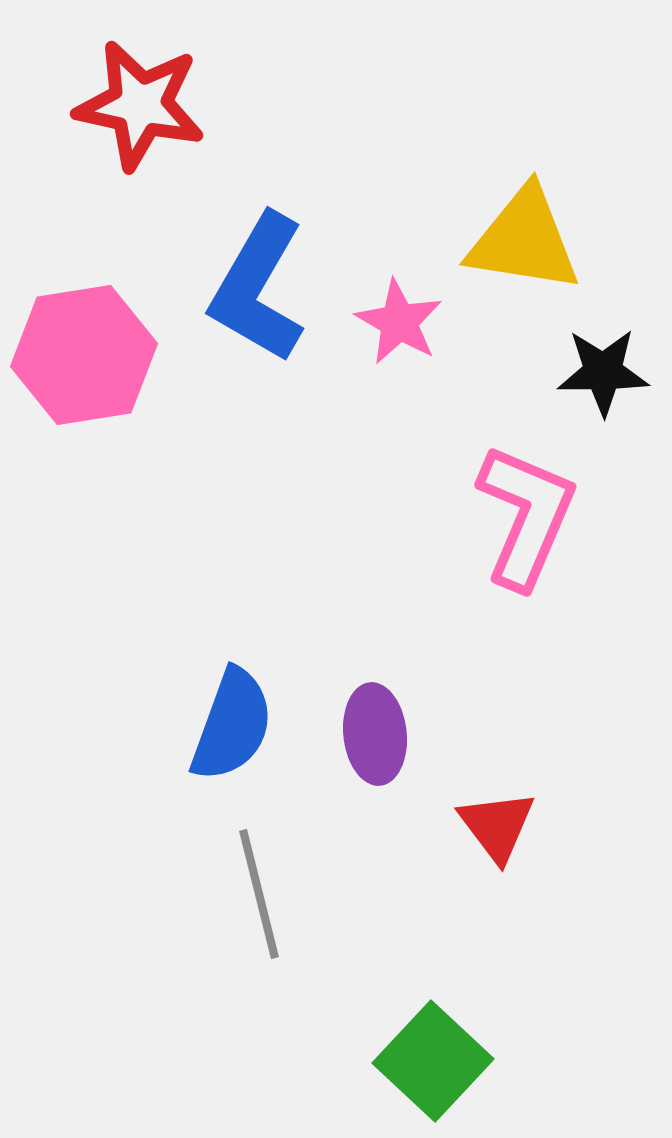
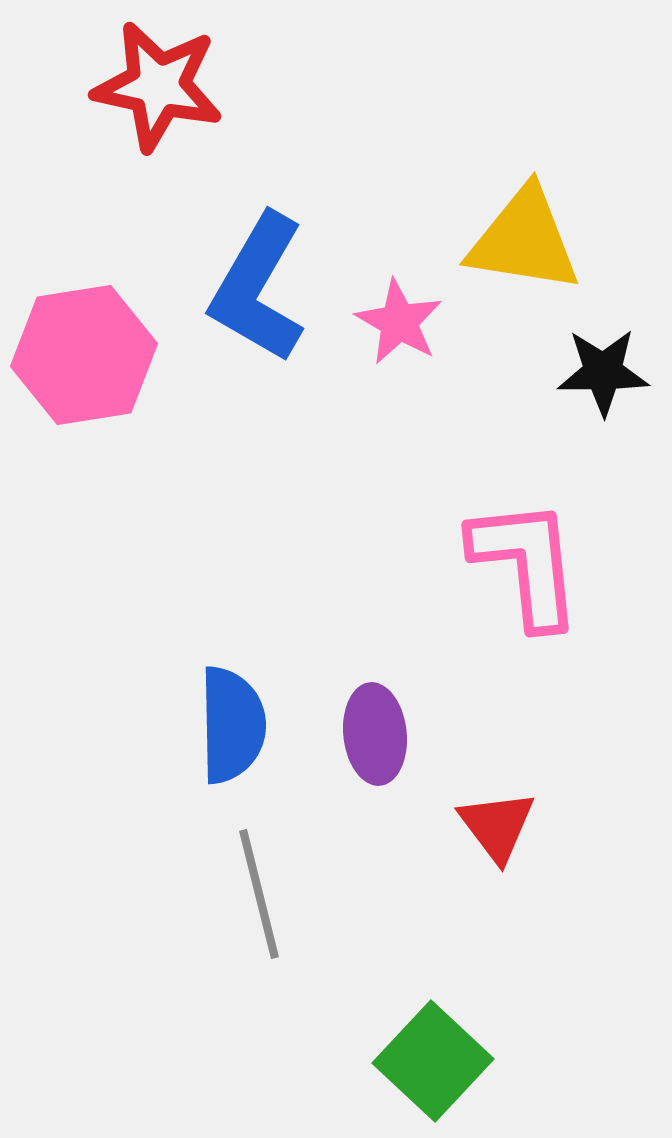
red star: moved 18 px right, 19 px up
pink L-shape: moved 47 px down; rotated 29 degrees counterclockwise
blue semicircle: rotated 21 degrees counterclockwise
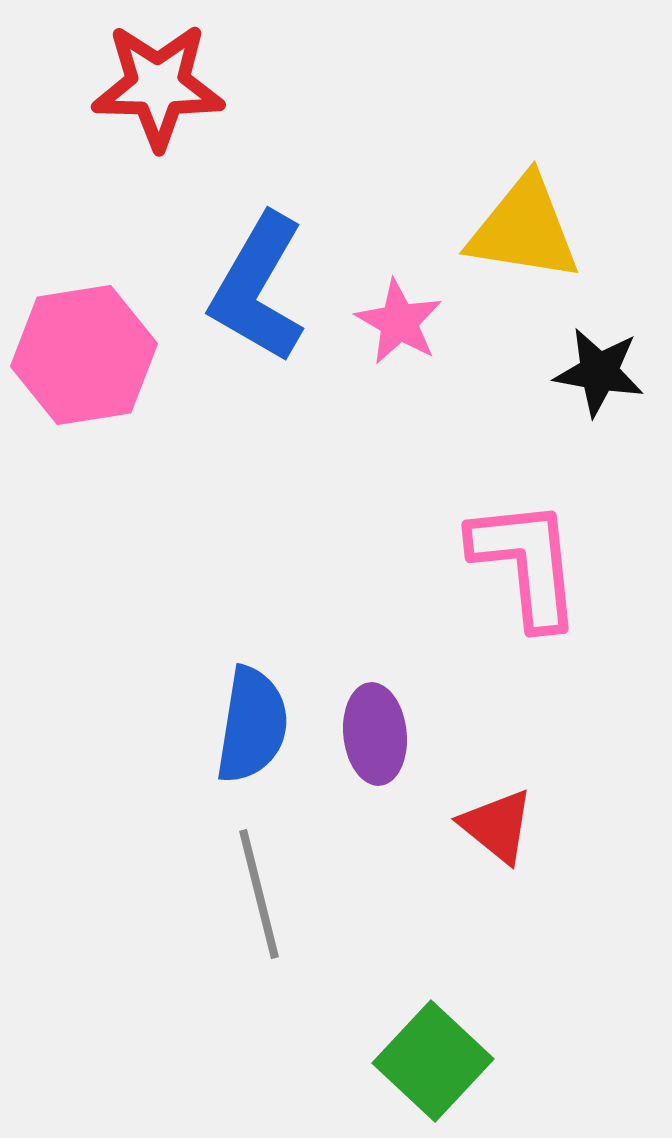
red star: rotated 11 degrees counterclockwise
yellow triangle: moved 11 px up
black star: moved 4 px left; rotated 10 degrees clockwise
blue semicircle: moved 20 px right; rotated 10 degrees clockwise
red triangle: rotated 14 degrees counterclockwise
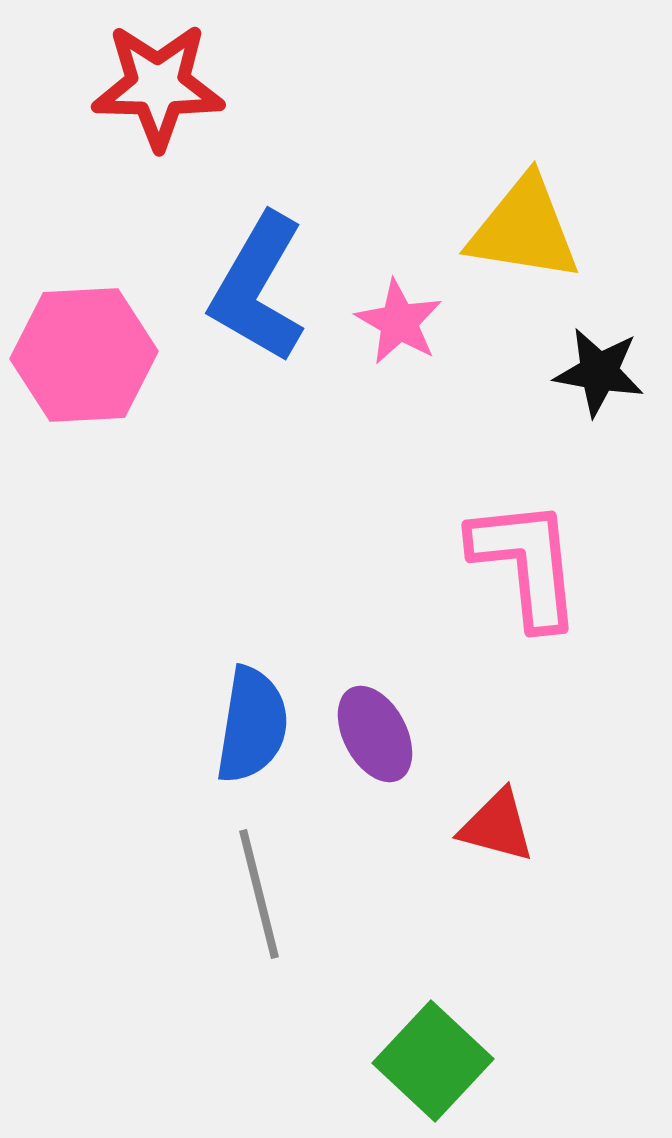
pink hexagon: rotated 6 degrees clockwise
purple ellipse: rotated 22 degrees counterclockwise
red triangle: rotated 24 degrees counterclockwise
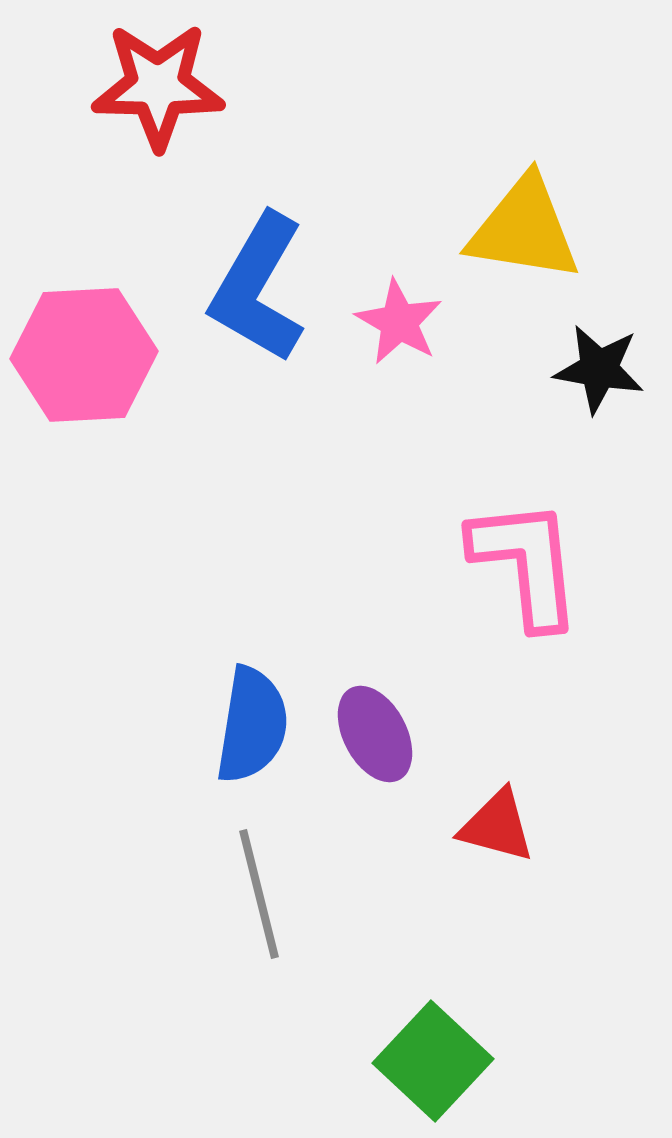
black star: moved 3 px up
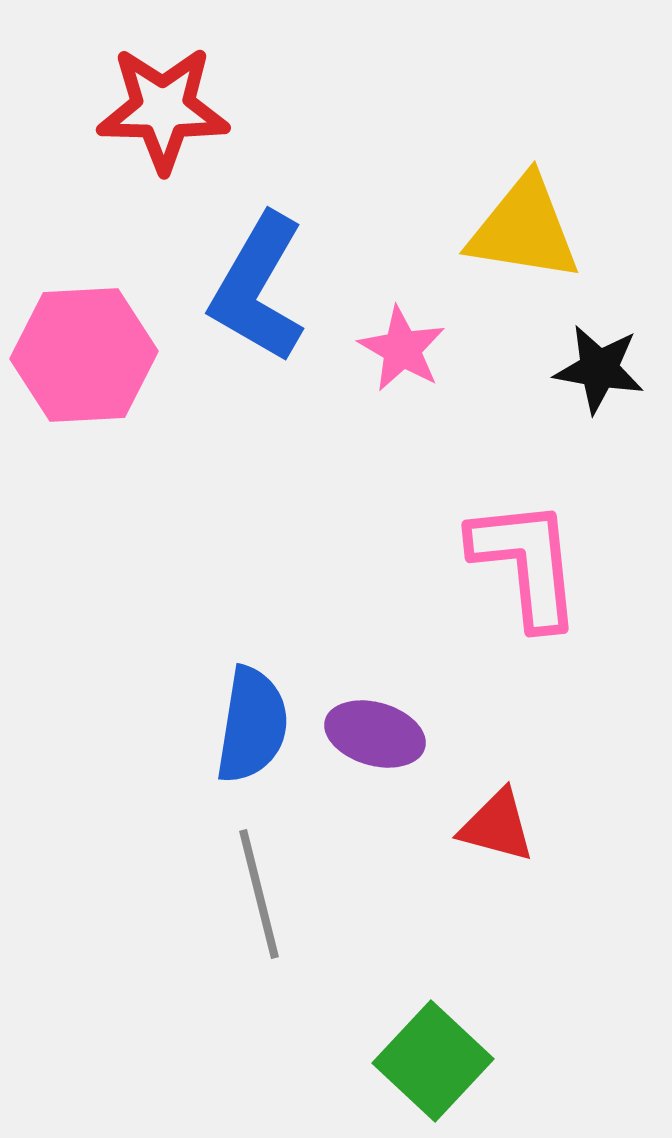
red star: moved 5 px right, 23 px down
pink star: moved 3 px right, 27 px down
purple ellipse: rotated 46 degrees counterclockwise
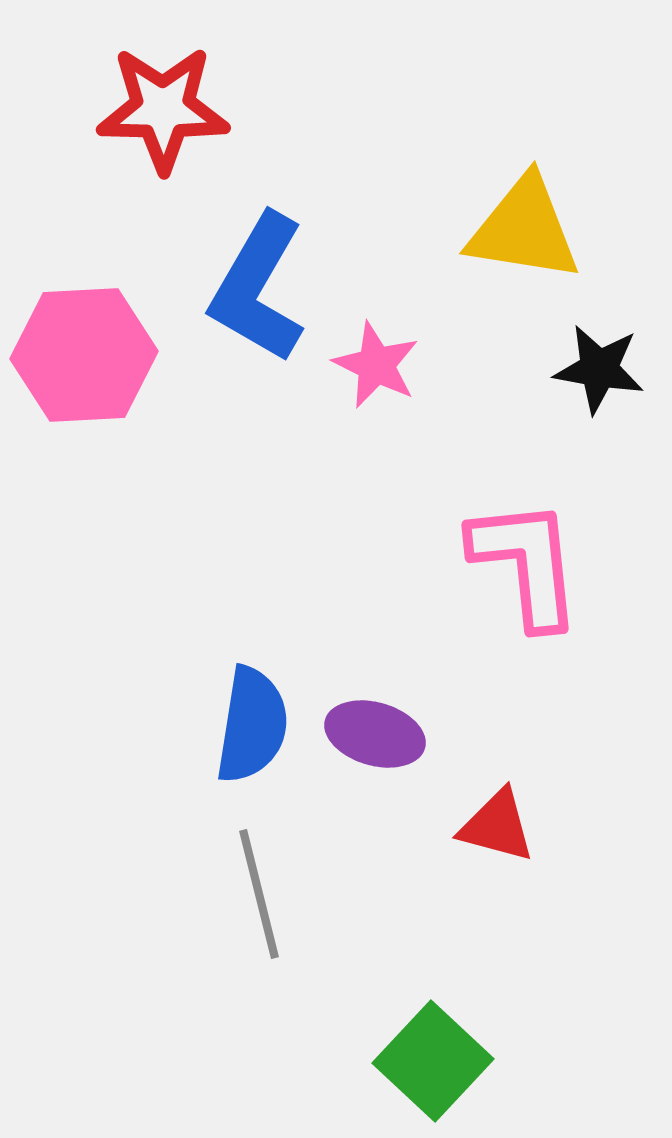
pink star: moved 26 px left, 16 px down; rotated 4 degrees counterclockwise
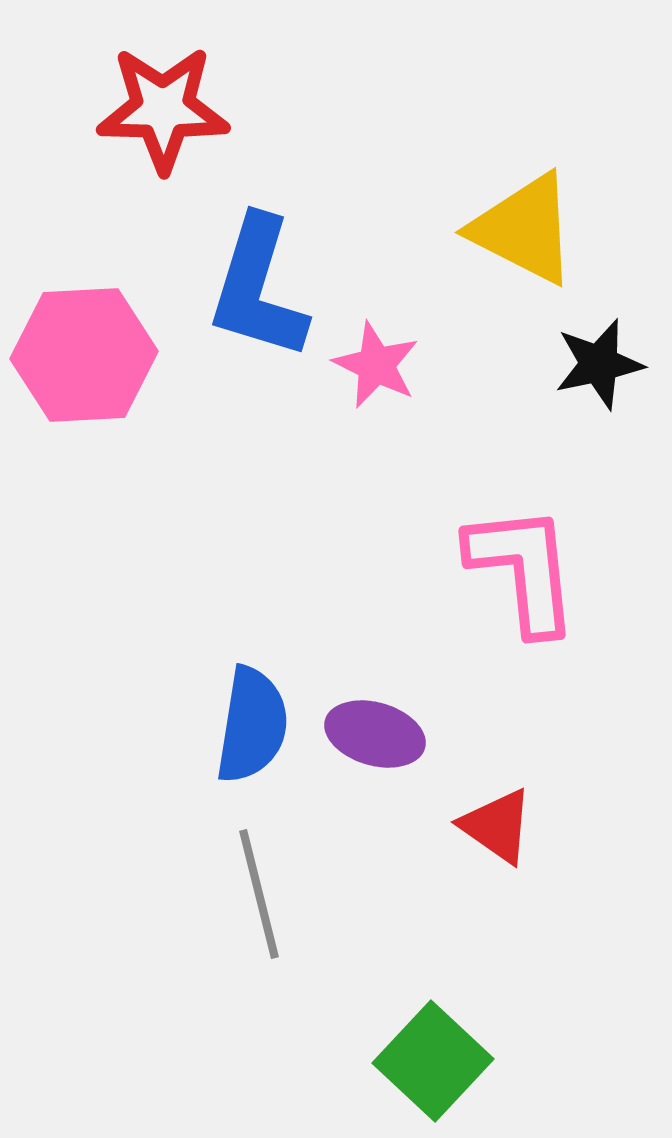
yellow triangle: rotated 18 degrees clockwise
blue L-shape: rotated 13 degrees counterclockwise
black star: moved 5 px up; rotated 22 degrees counterclockwise
pink L-shape: moved 3 px left, 6 px down
red triangle: rotated 20 degrees clockwise
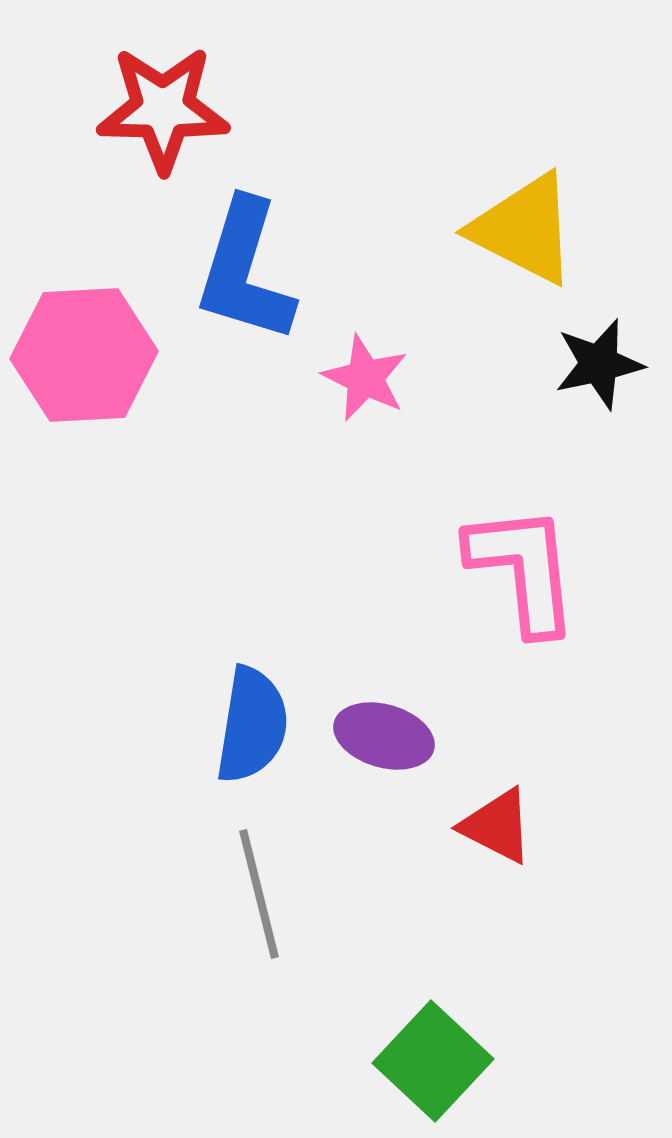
blue L-shape: moved 13 px left, 17 px up
pink star: moved 11 px left, 13 px down
purple ellipse: moved 9 px right, 2 px down
red triangle: rotated 8 degrees counterclockwise
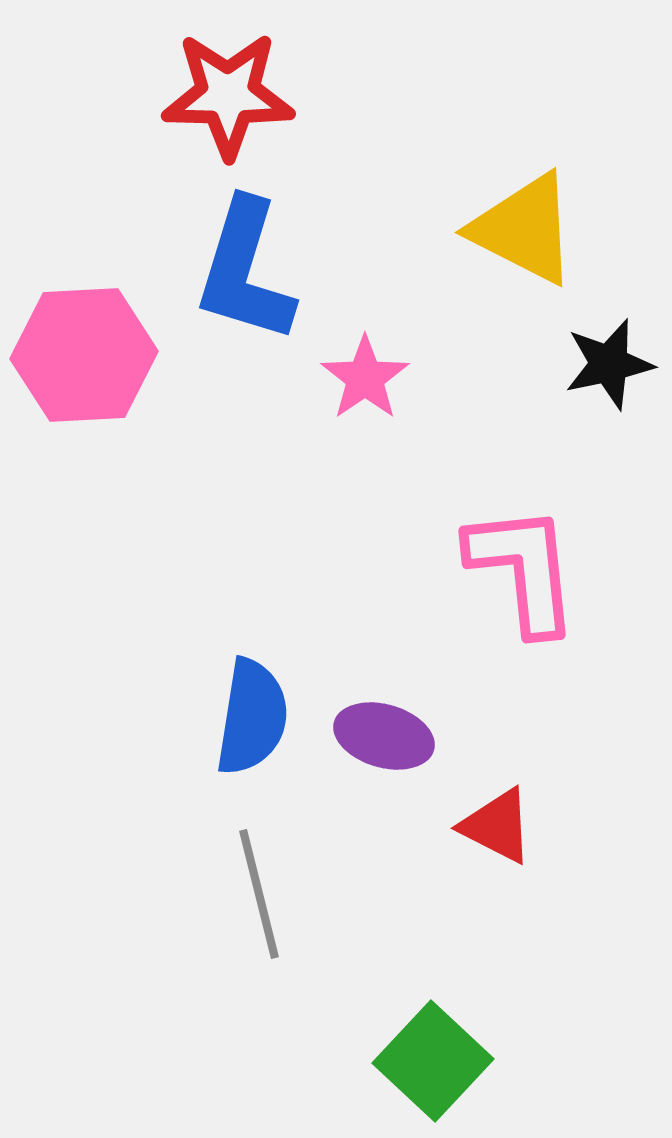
red star: moved 65 px right, 14 px up
black star: moved 10 px right
pink star: rotated 12 degrees clockwise
blue semicircle: moved 8 px up
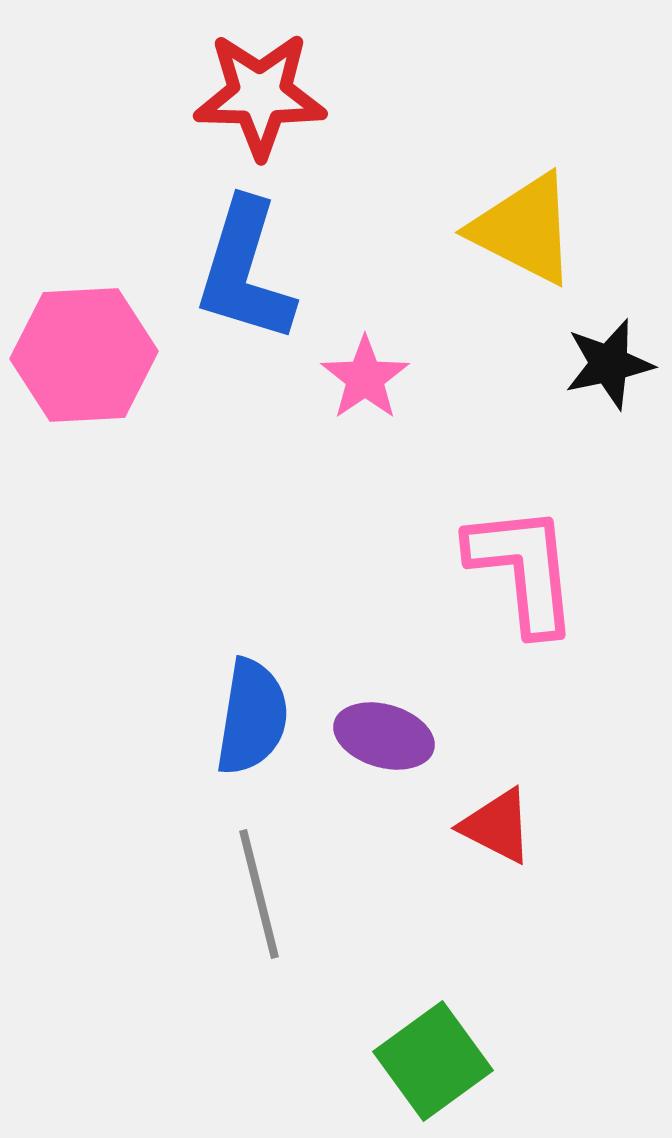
red star: moved 32 px right
green square: rotated 11 degrees clockwise
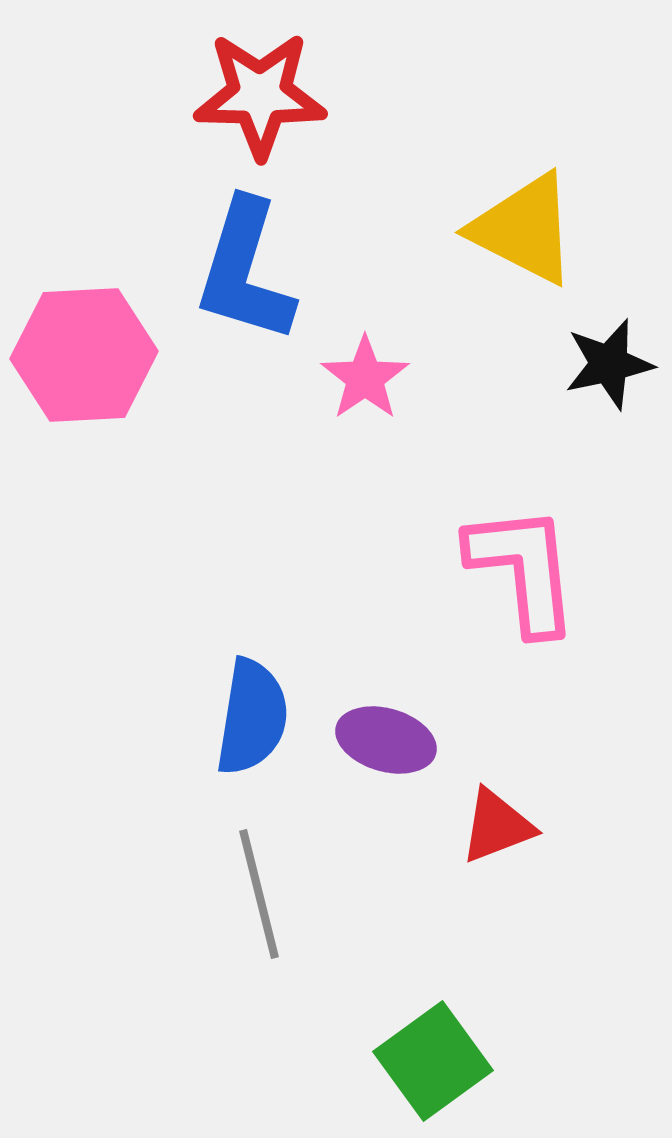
purple ellipse: moved 2 px right, 4 px down
red triangle: rotated 48 degrees counterclockwise
